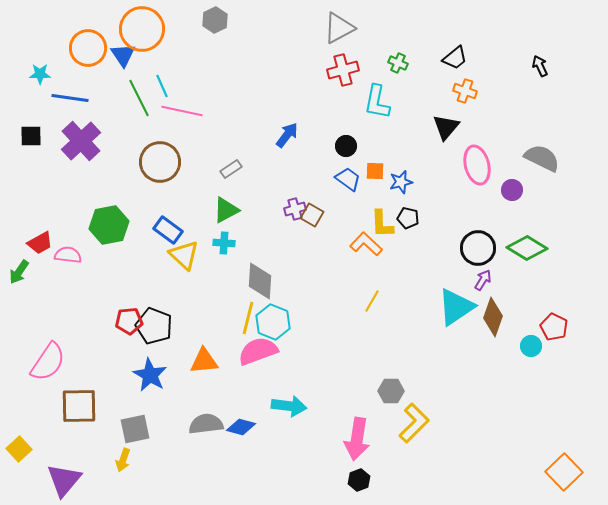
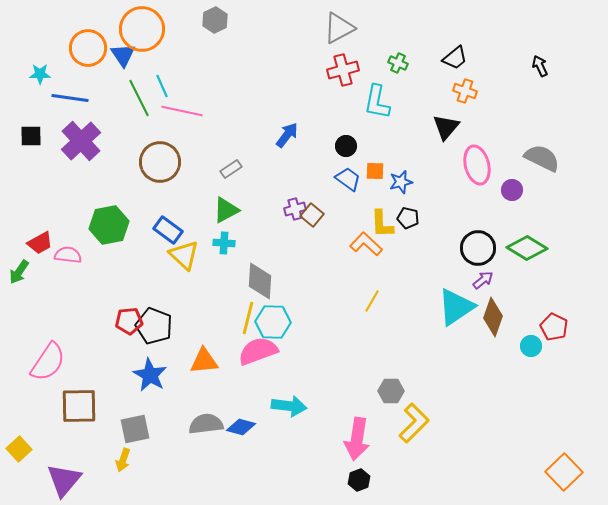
brown square at (312, 215): rotated 10 degrees clockwise
purple arrow at (483, 280): rotated 20 degrees clockwise
cyan hexagon at (273, 322): rotated 20 degrees counterclockwise
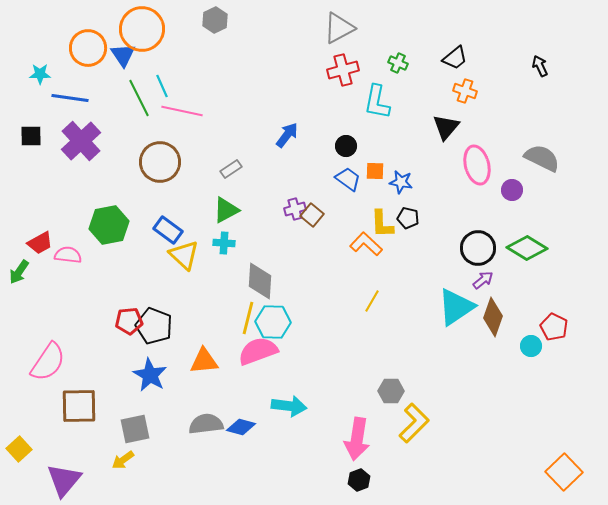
blue star at (401, 182): rotated 25 degrees clockwise
yellow arrow at (123, 460): rotated 35 degrees clockwise
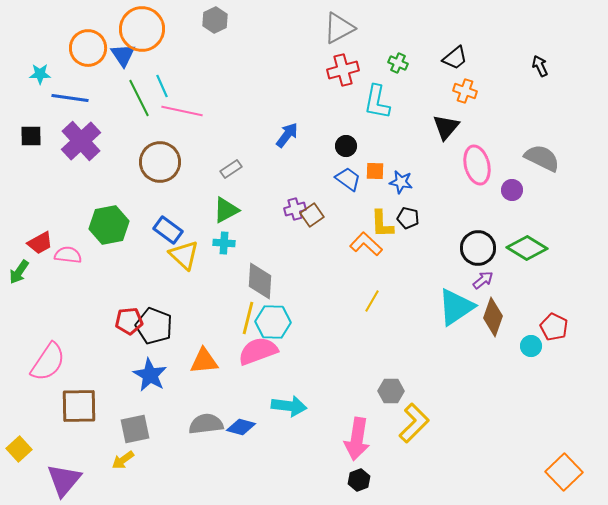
brown square at (312, 215): rotated 15 degrees clockwise
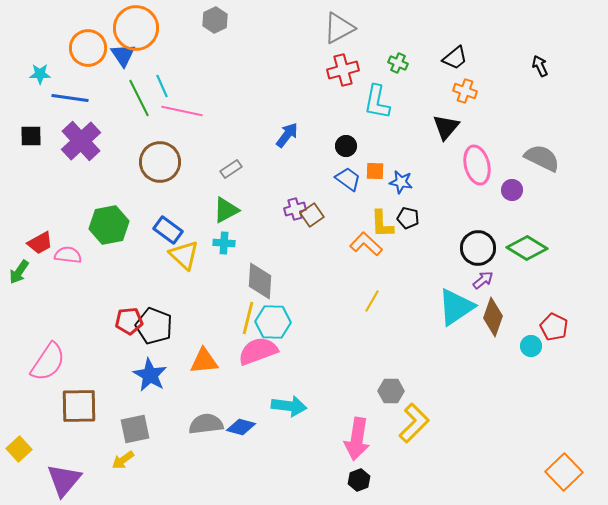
orange circle at (142, 29): moved 6 px left, 1 px up
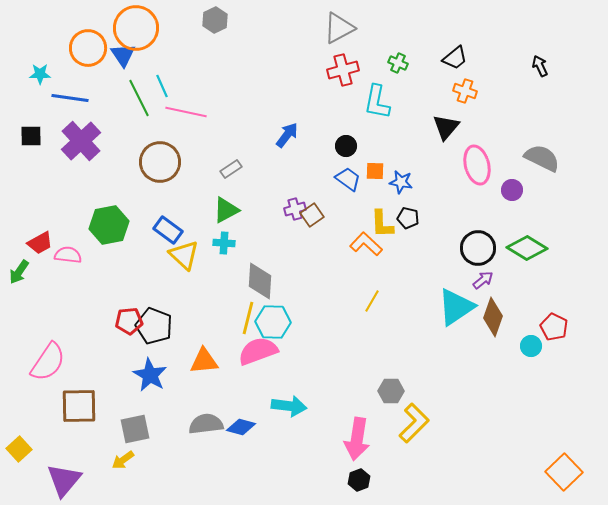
pink line at (182, 111): moved 4 px right, 1 px down
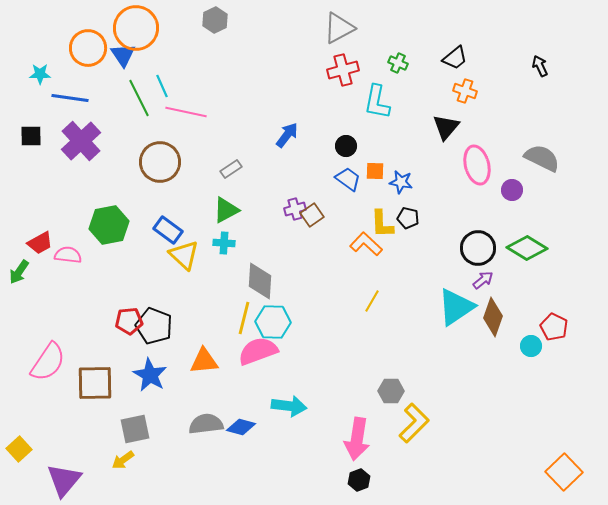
yellow line at (248, 318): moved 4 px left
brown square at (79, 406): moved 16 px right, 23 px up
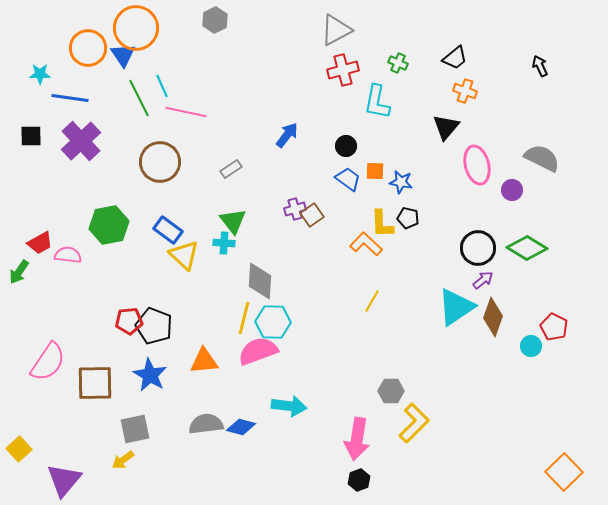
gray triangle at (339, 28): moved 3 px left, 2 px down
green triangle at (226, 210): moved 7 px right, 11 px down; rotated 40 degrees counterclockwise
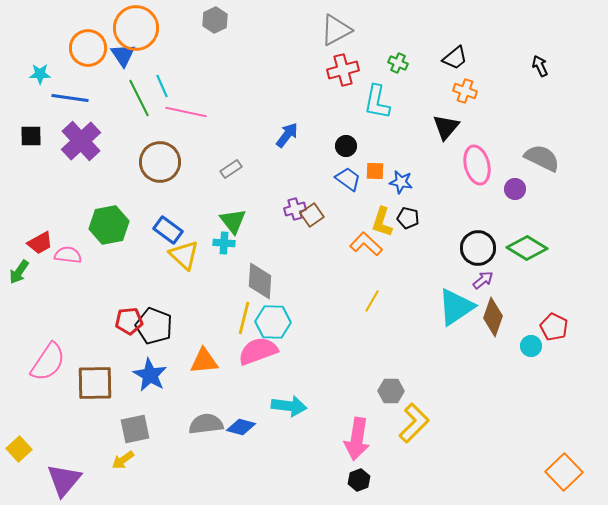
purple circle at (512, 190): moved 3 px right, 1 px up
yellow L-shape at (382, 224): moved 2 px up; rotated 20 degrees clockwise
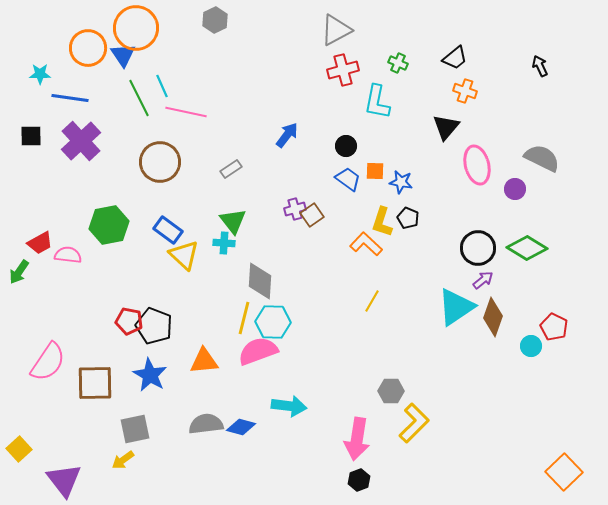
black pentagon at (408, 218): rotated 10 degrees clockwise
red pentagon at (129, 321): rotated 16 degrees clockwise
purple triangle at (64, 480): rotated 18 degrees counterclockwise
